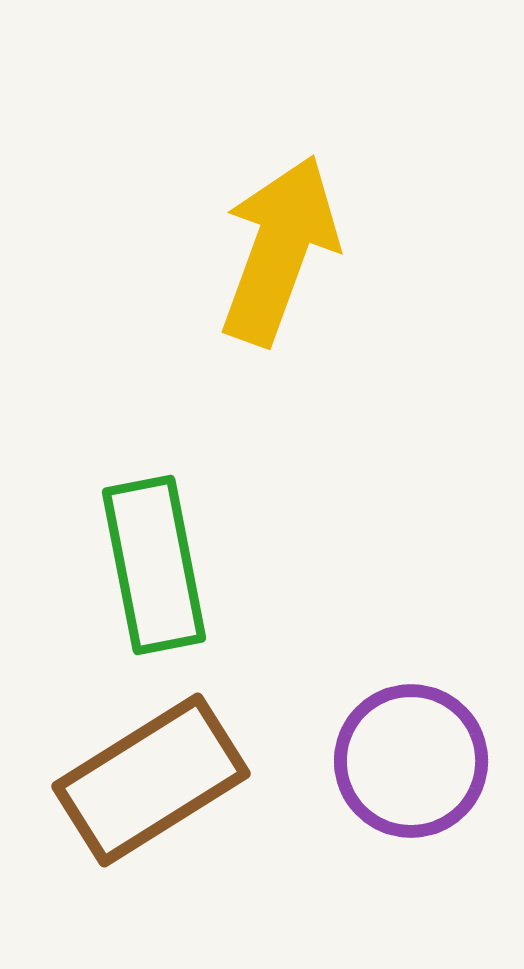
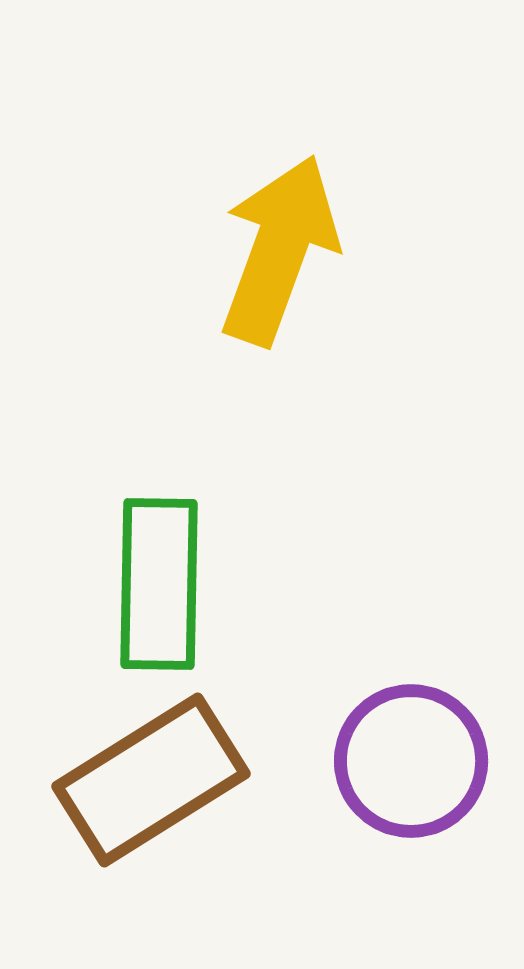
green rectangle: moved 5 px right, 19 px down; rotated 12 degrees clockwise
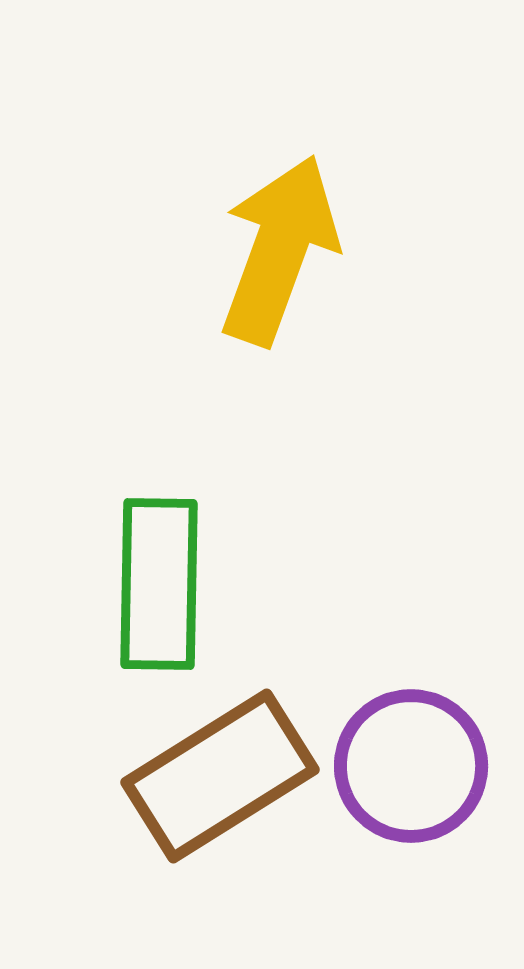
purple circle: moved 5 px down
brown rectangle: moved 69 px right, 4 px up
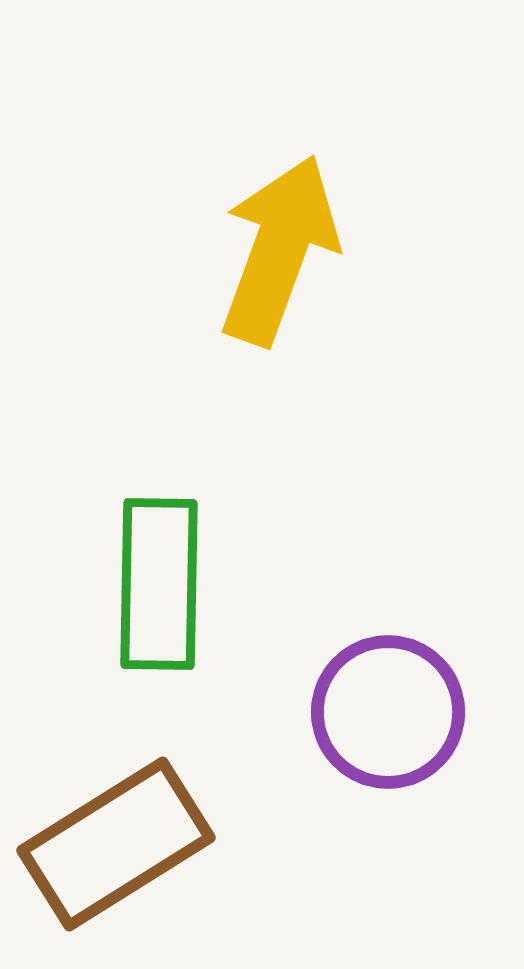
purple circle: moved 23 px left, 54 px up
brown rectangle: moved 104 px left, 68 px down
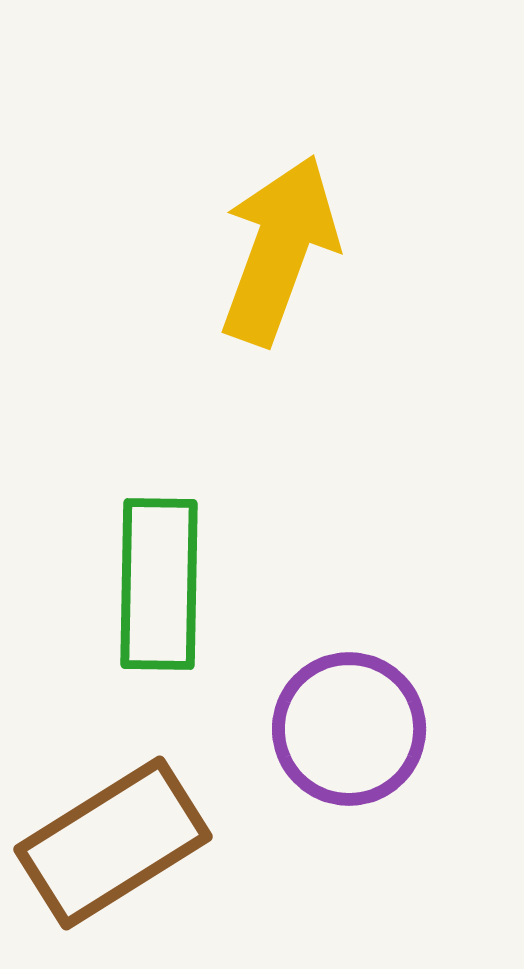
purple circle: moved 39 px left, 17 px down
brown rectangle: moved 3 px left, 1 px up
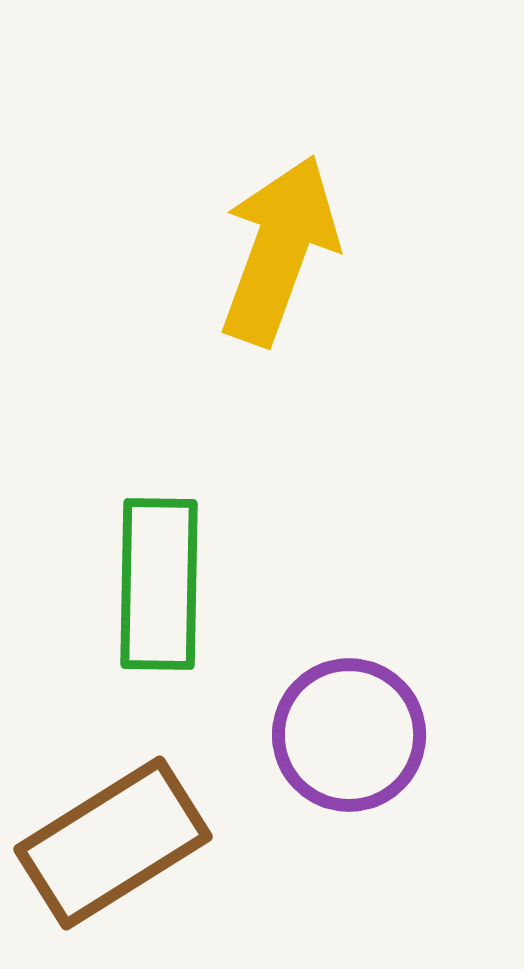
purple circle: moved 6 px down
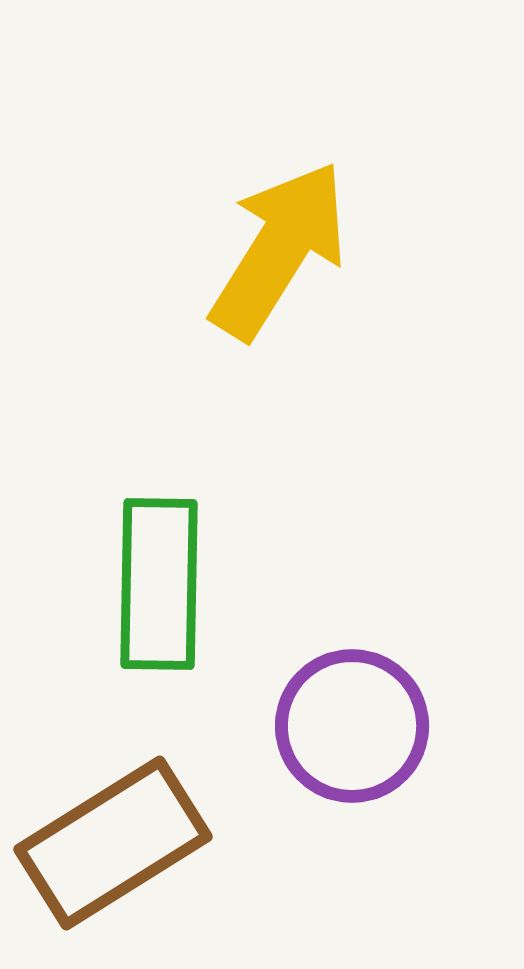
yellow arrow: rotated 12 degrees clockwise
purple circle: moved 3 px right, 9 px up
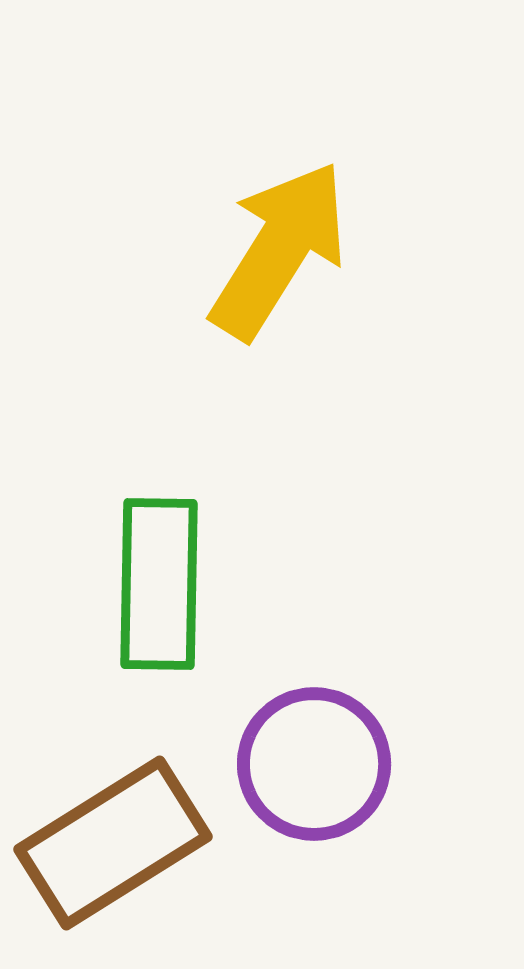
purple circle: moved 38 px left, 38 px down
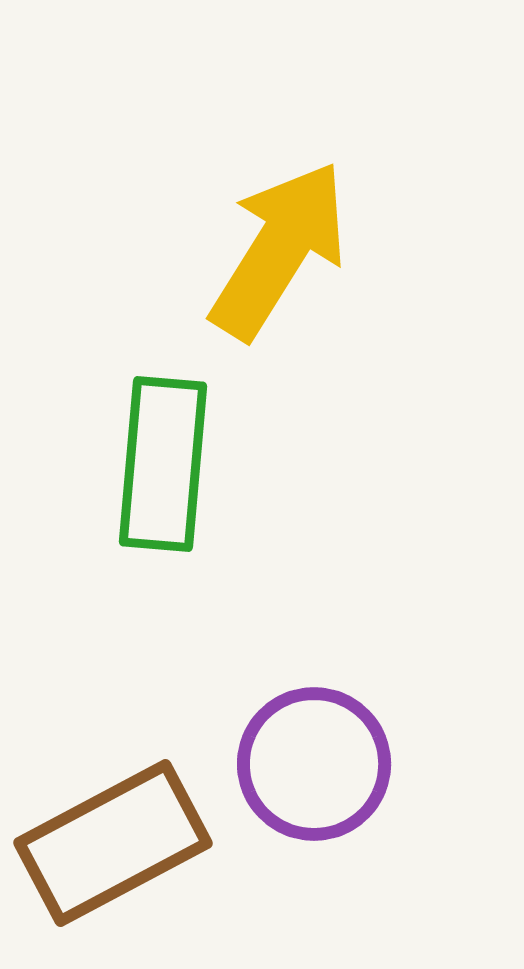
green rectangle: moved 4 px right, 120 px up; rotated 4 degrees clockwise
brown rectangle: rotated 4 degrees clockwise
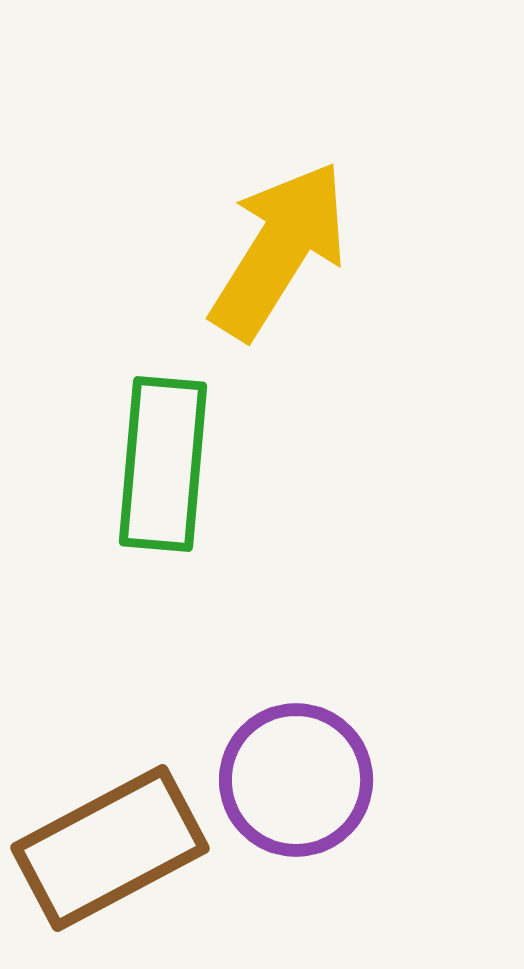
purple circle: moved 18 px left, 16 px down
brown rectangle: moved 3 px left, 5 px down
